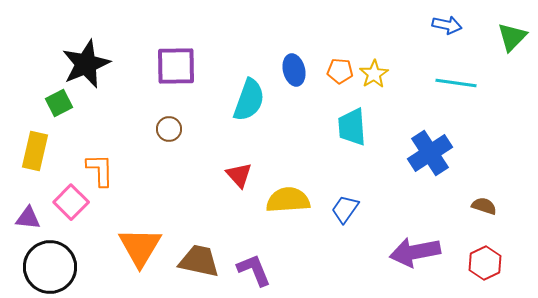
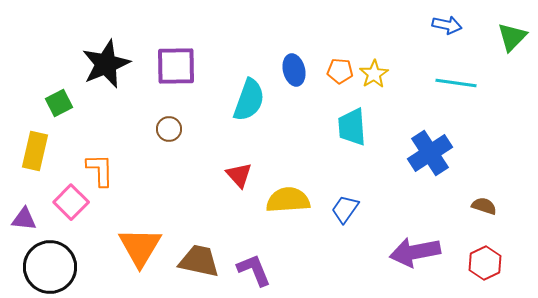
black star: moved 20 px right
purple triangle: moved 4 px left, 1 px down
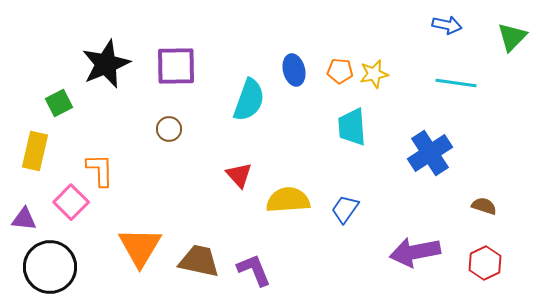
yellow star: rotated 20 degrees clockwise
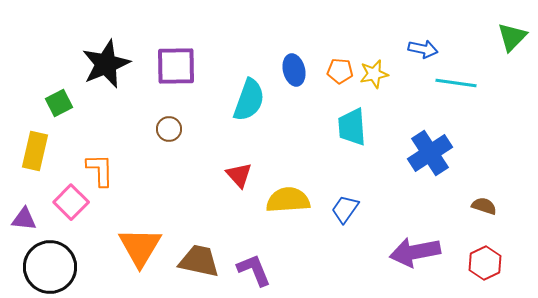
blue arrow: moved 24 px left, 24 px down
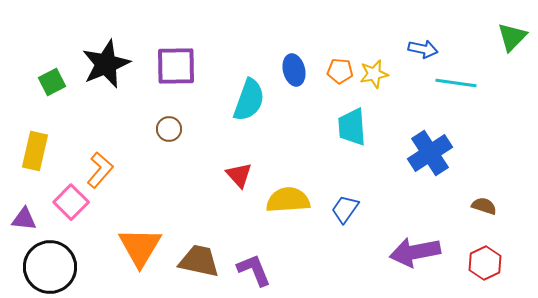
green square: moved 7 px left, 21 px up
orange L-shape: rotated 42 degrees clockwise
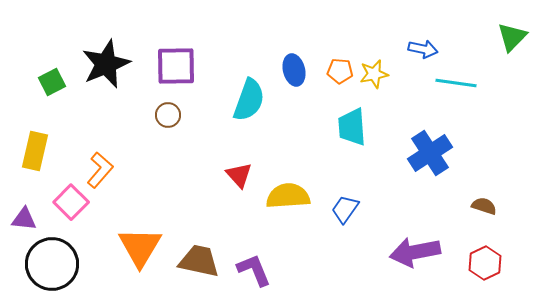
brown circle: moved 1 px left, 14 px up
yellow semicircle: moved 4 px up
black circle: moved 2 px right, 3 px up
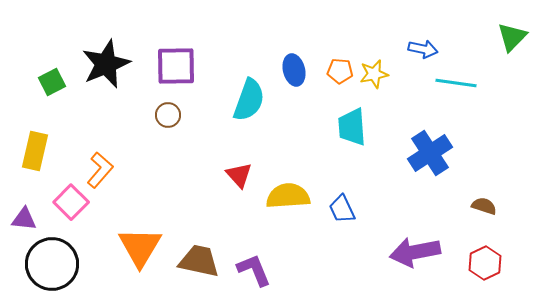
blue trapezoid: moved 3 px left; rotated 60 degrees counterclockwise
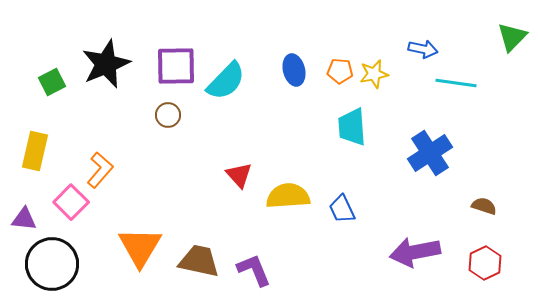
cyan semicircle: moved 23 px left, 19 px up; rotated 24 degrees clockwise
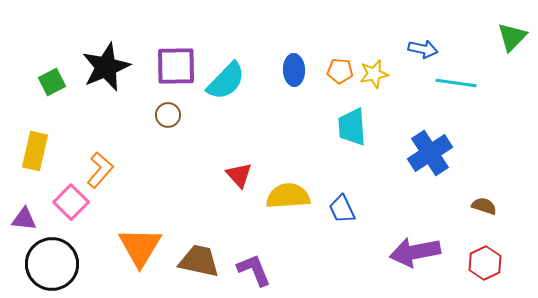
black star: moved 3 px down
blue ellipse: rotated 12 degrees clockwise
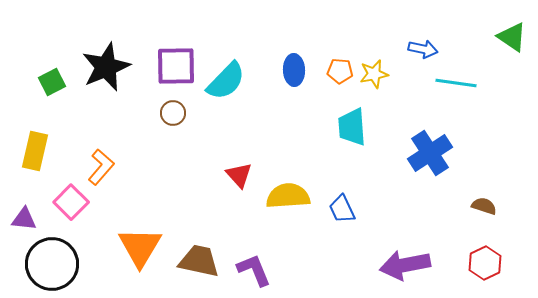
green triangle: rotated 40 degrees counterclockwise
brown circle: moved 5 px right, 2 px up
orange L-shape: moved 1 px right, 3 px up
purple arrow: moved 10 px left, 13 px down
